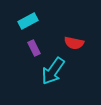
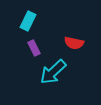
cyan rectangle: rotated 36 degrees counterclockwise
cyan arrow: moved 1 px down; rotated 12 degrees clockwise
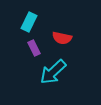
cyan rectangle: moved 1 px right, 1 px down
red semicircle: moved 12 px left, 5 px up
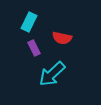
cyan arrow: moved 1 px left, 2 px down
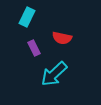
cyan rectangle: moved 2 px left, 5 px up
cyan arrow: moved 2 px right
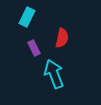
red semicircle: rotated 90 degrees counterclockwise
cyan arrow: rotated 112 degrees clockwise
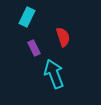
red semicircle: moved 1 px right, 1 px up; rotated 30 degrees counterclockwise
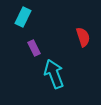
cyan rectangle: moved 4 px left
red semicircle: moved 20 px right
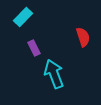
cyan rectangle: rotated 18 degrees clockwise
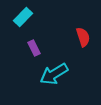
cyan arrow: rotated 100 degrees counterclockwise
